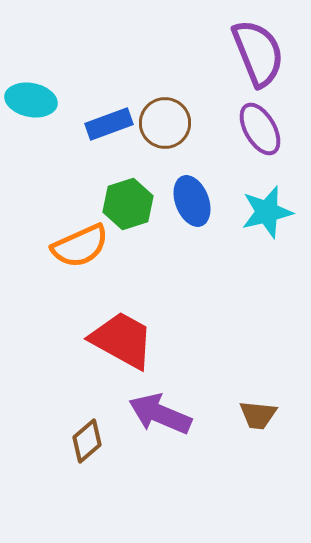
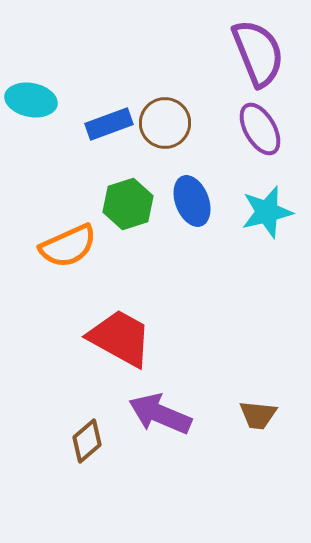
orange semicircle: moved 12 px left
red trapezoid: moved 2 px left, 2 px up
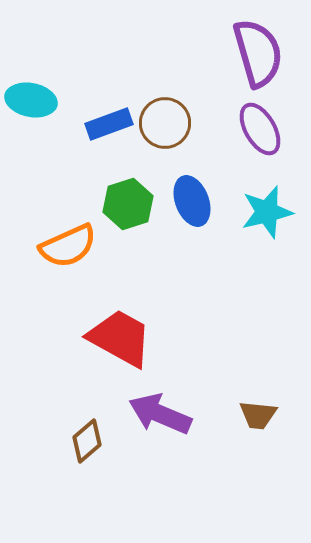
purple semicircle: rotated 6 degrees clockwise
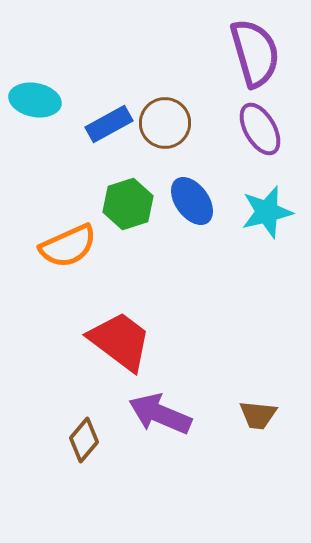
purple semicircle: moved 3 px left
cyan ellipse: moved 4 px right
blue rectangle: rotated 9 degrees counterclockwise
blue ellipse: rotated 15 degrees counterclockwise
red trapezoid: moved 3 px down; rotated 8 degrees clockwise
brown diamond: moved 3 px left, 1 px up; rotated 9 degrees counterclockwise
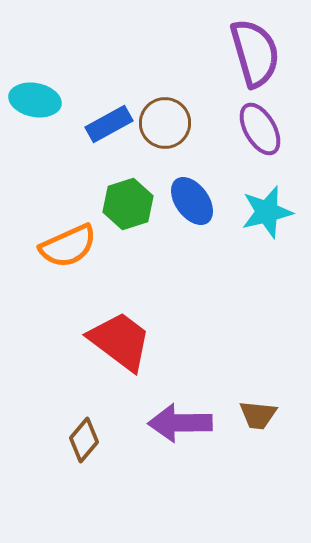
purple arrow: moved 20 px right, 9 px down; rotated 24 degrees counterclockwise
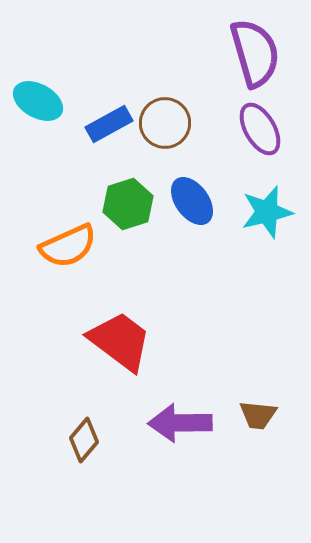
cyan ellipse: moved 3 px right, 1 px down; rotated 18 degrees clockwise
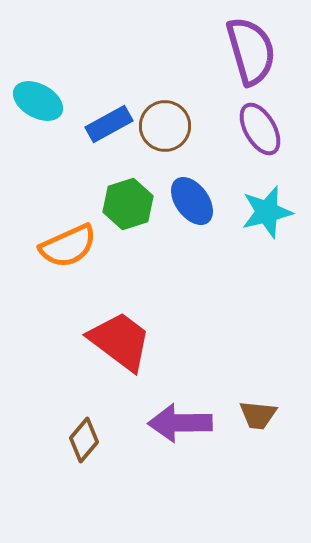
purple semicircle: moved 4 px left, 2 px up
brown circle: moved 3 px down
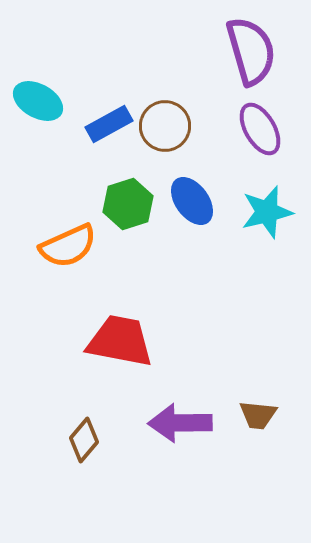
red trapezoid: rotated 26 degrees counterclockwise
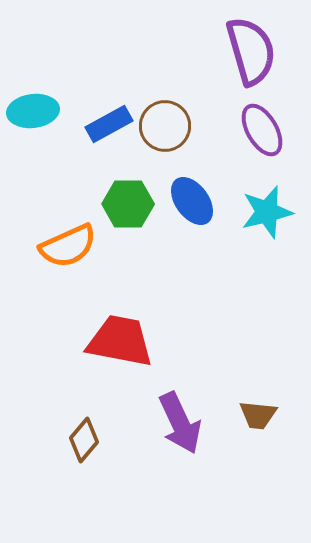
cyan ellipse: moved 5 px left, 10 px down; rotated 36 degrees counterclockwise
purple ellipse: moved 2 px right, 1 px down
green hexagon: rotated 18 degrees clockwise
purple arrow: rotated 114 degrees counterclockwise
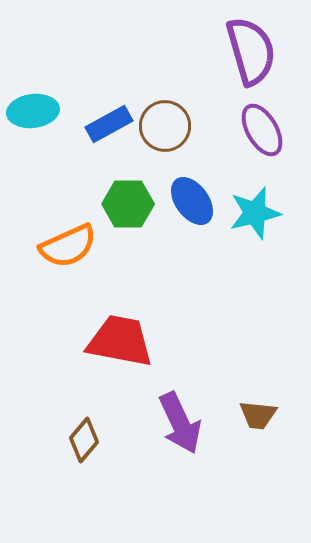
cyan star: moved 12 px left, 1 px down
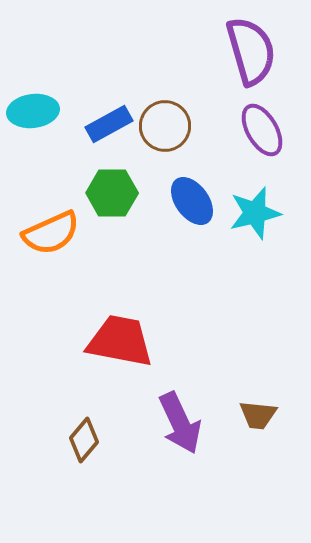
green hexagon: moved 16 px left, 11 px up
orange semicircle: moved 17 px left, 13 px up
